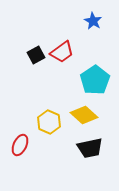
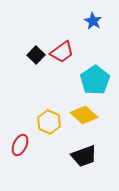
black square: rotated 18 degrees counterclockwise
black trapezoid: moved 6 px left, 8 px down; rotated 8 degrees counterclockwise
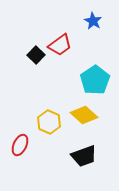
red trapezoid: moved 2 px left, 7 px up
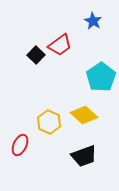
cyan pentagon: moved 6 px right, 3 px up
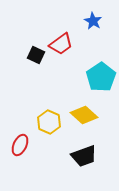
red trapezoid: moved 1 px right, 1 px up
black square: rotated 18 degrees counterclockwise
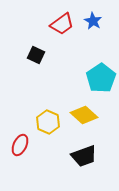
red trapezoid: moved 1 px right, 20 px up
cyan pentagon: moved 1 px down
yellow hexagon: moved 1 px left
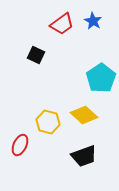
yellow hexagon: rotated 10 degrees counterclockwise
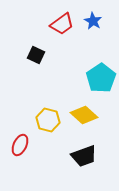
yellow hexagon: moved 2 px up
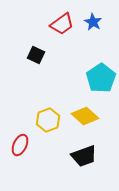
blue star: moved 1 px down
yellow diamond: moved 1 px right, 1 px down
yellow hexagon: rotated 25 degrees clockwise
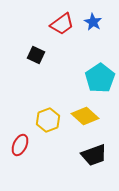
cyan pentagon: moved 1 px left
black trapezoid: moved 10 px right, 1 px up
